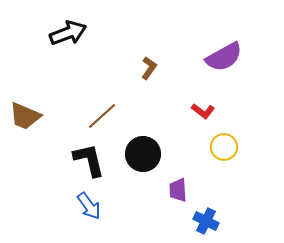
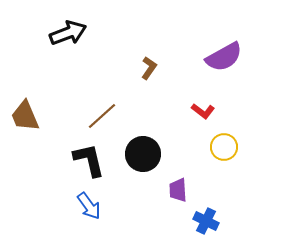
brown trapezoid: rotated 44 degrees clockwise
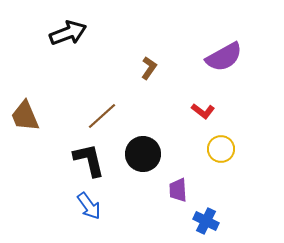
yellow circle: moved 3 px left, 2 px down
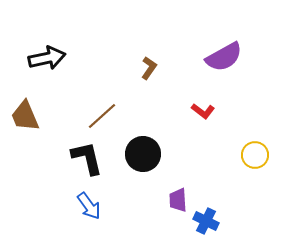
black arrow: moved 21 px left, 25 px down; rotated 9 degrees clockwise
yellow circle: moved 34 px right, 6 px down
black L-shape: moved 2 px left, 2 px up
purple trapezoid: moved 10 px down
